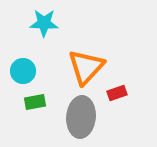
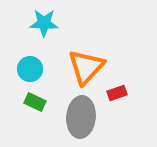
cyan circle: moved 7 px right, 2 px up
green rectangle: rotated 35 degrees clockwise
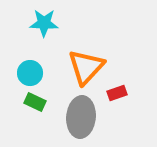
cyan circle: moved 4 px down
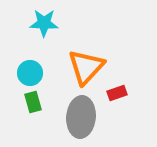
green rectangle: moved 2 px left; rotated 50 degrees clockwise
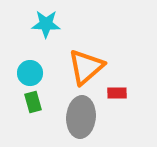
cyan star: moved 2 px right, 1 px down
orange triangle: rotated 6 degrees clockwise
red rectangle: rotated 18 degrees clockwise
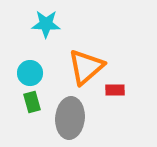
red rectangle: moved 2 px left, 3 px up
green rectangle: moved 1 px left
gray ellipse: moved 11 px left, 1 px down
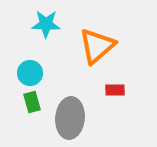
orange triangle: moved 11 px right, 21 px up
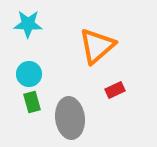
cyan star: moved 18 px left
cyan circle: moved 1 px left, 1 px down
red rectangle: rotated 24 degrees counterclockwise
gray ellipse: rotated 12 degrees counterclockwise
